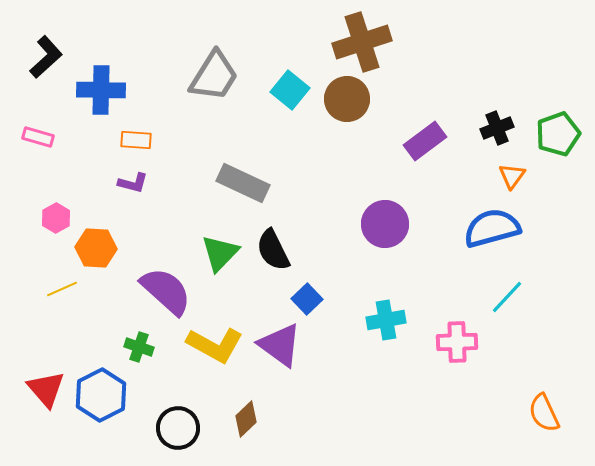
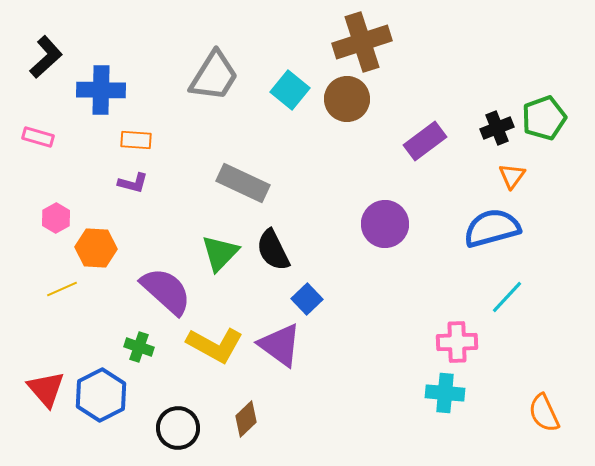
green pentagon: moved 14 px left, 16 px up
cyan cross: moved 59 px right, 73 px down; rotated 15 degrees clockwise
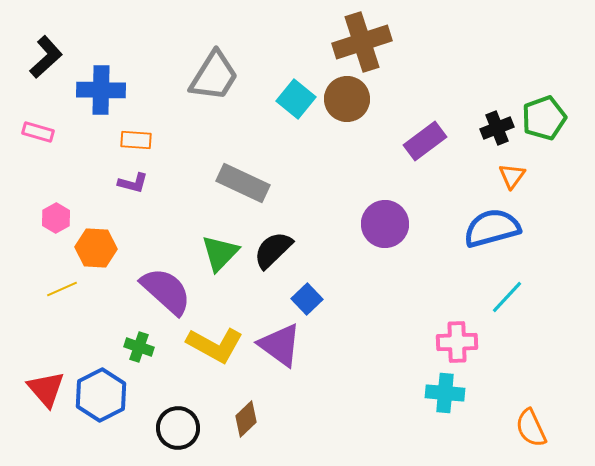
cyan square: moved 6 px right, 9 px down
pink rectangle: moved 5 px up
black semicircle: rotated 72 degrees clockwise
orange semicircle: moved 13 px left, 15 px down
